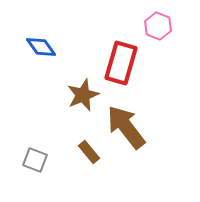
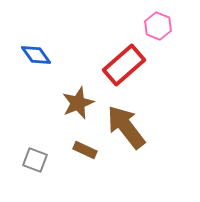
blue diamond: moved 5 px left, 8 px down
red rectangle: moved 3 px right, 2 px down; rotated 33 degrees clockwise
brown star: moved 5 px left, 8 px down
brown rectangle: moved 4 px left, 2 px up; rotated 25 degrees counterclockwise
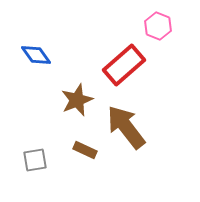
brown star: moved 1 px left, 3 px up
gray square: rotated 30 degrees counterclockwise
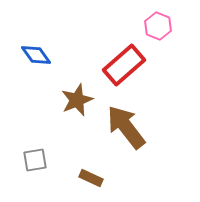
brown rectangle: moved 6 px right, 28 px down
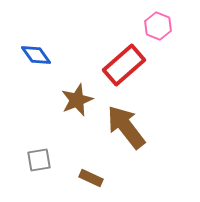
gray square: moved 4 px right
